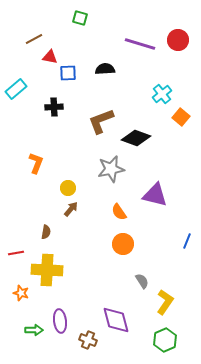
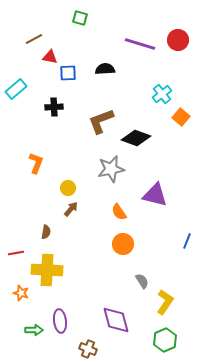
brown cross: moved 9 px down
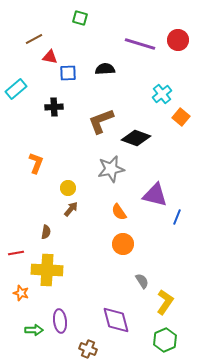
blue line: moved 10 px left, 24 px up
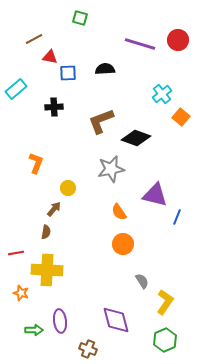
brown arrow: moved 17 px left
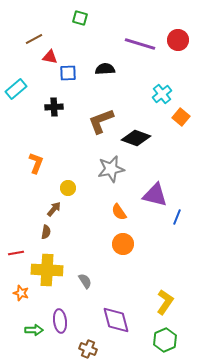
gray semicircle: moved 57 px left
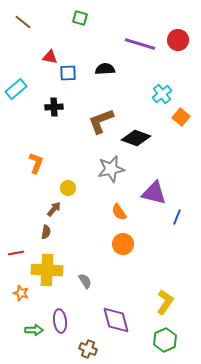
brown line: moved 11 px left, 17 px up; rotated 66 degrees clockwise
purple triangle: moved 1 px left, 2 px up
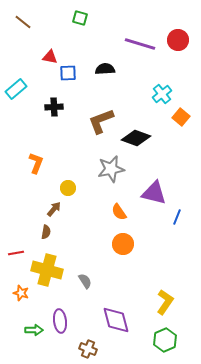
yellow cross: rotated 12 degrees clockwise
